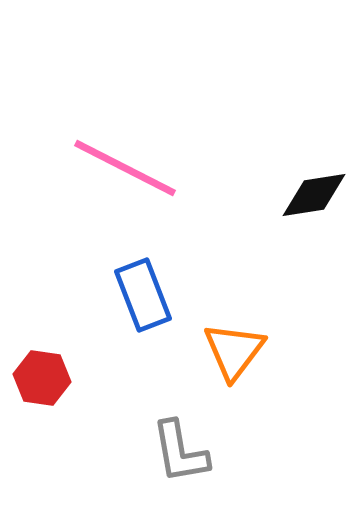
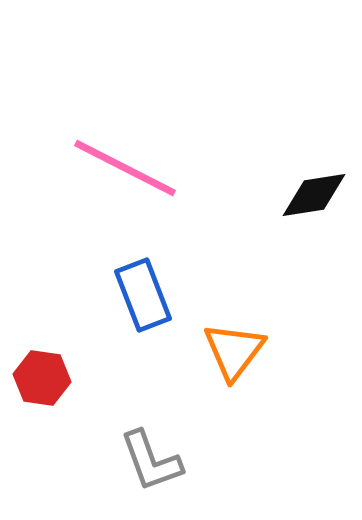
gray L-shape: moved 29 px left, 9 px down; rotated 10 degrees counterclockwise
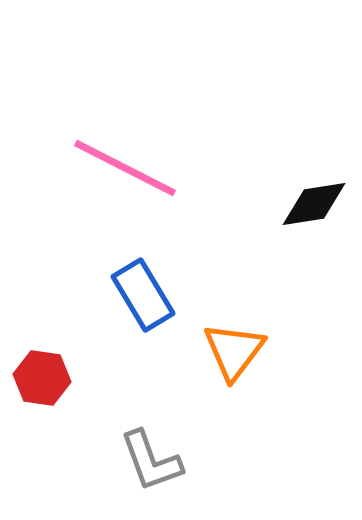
black diamond: moved 9 px down
blue rectangle: rotated 10 degrees counterclockwise
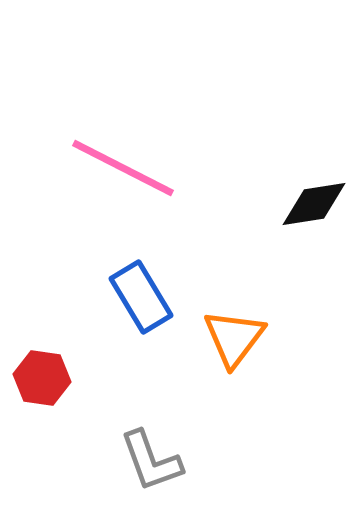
pink line: moved 2 px left
blue rectangle: moved 2 px left, 2 px down
orange triangle: moved 13 px up
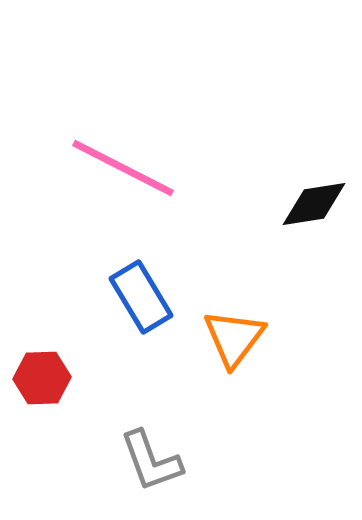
red hexagon: rotated 10 degrees counterclockwise
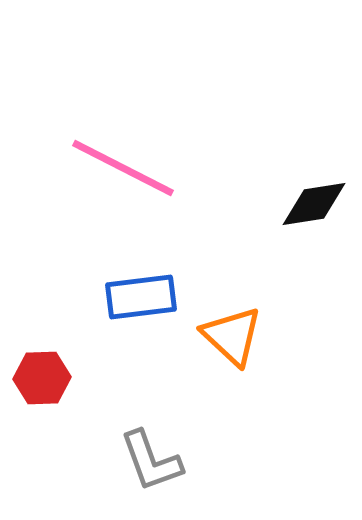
blue rectangle: rotated 66 degrees counterclockwise
orange triangle: moved 2 px left, 2 px up; rotated 24 degrees counterclockwise
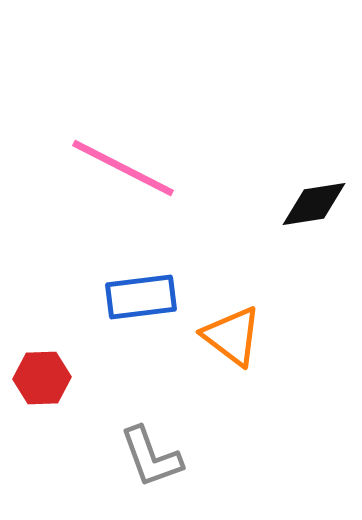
orange triangle: rotated 6 degrees counterclockwise
gray L-shape: moved 4 px up
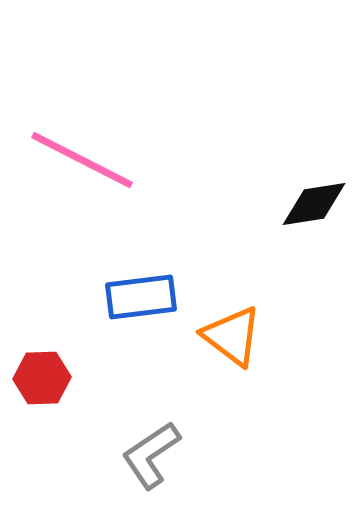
pink line: moved 41 px left, 8 px up
gray L-shape: moved 2 px up; rotated 76 degrees clockwise
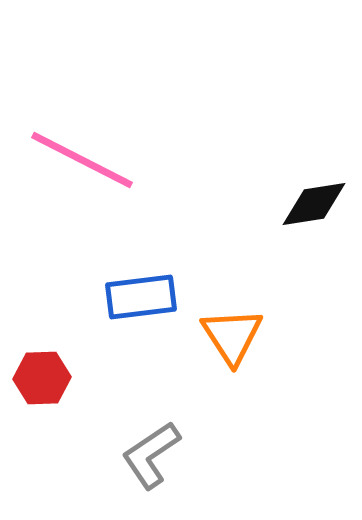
orange triangle: rotated 20 degrees clockwise
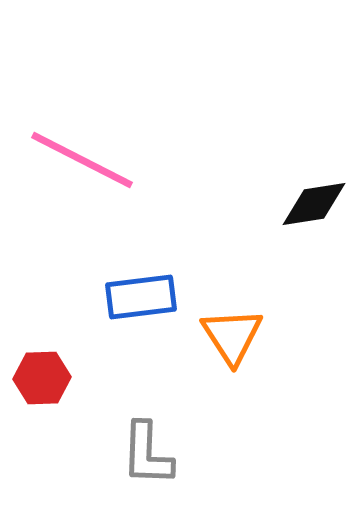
gray L-shape: moved 4 px left, 1 px up; rotated 54 degrees counterclockwise
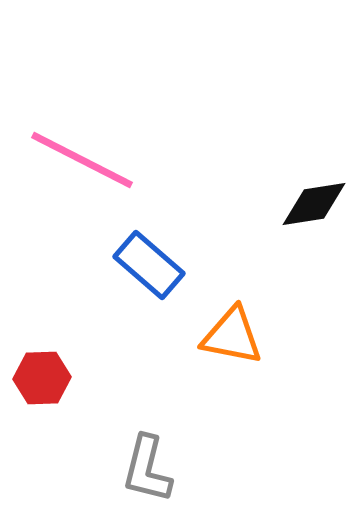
blue rectangle: moved 8 px right, 32 px up; rotated 48 degrees clockwise
orange triangle: rotated 46 degrees counterclockwise
gray L-shape: moved 15 px down; rotated 12 degrees clockwise
